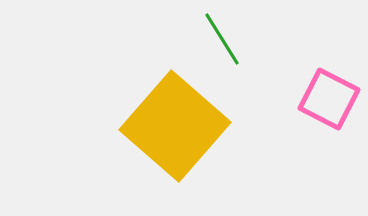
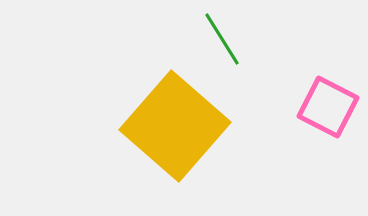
pink square: moved 1 px left, 8 px down
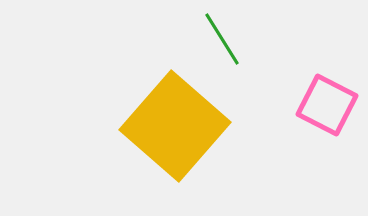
pink square: moved 1 px left, 2 px up
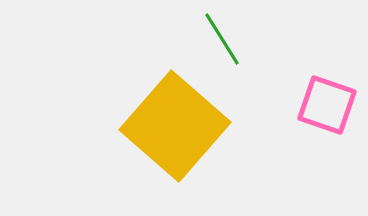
pink square: rotated 8 degrees counterclockwise
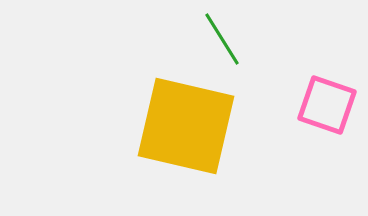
yellow square: moved 11 px right; rotated 28 degrees counterclockwise
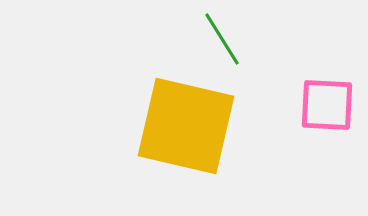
pink square: rotated 16 degrees counterclockwise
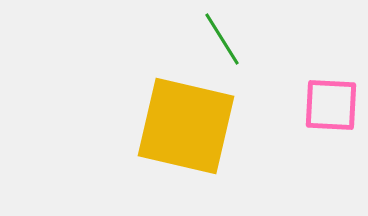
pink square: moved 4 px right
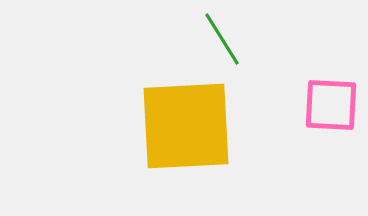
yellow square: rotated 16 degrees counterclockwise
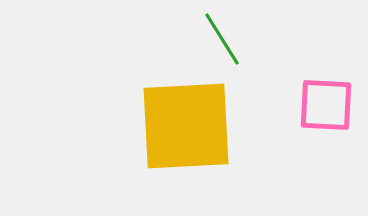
pink square: moved 5 px left
